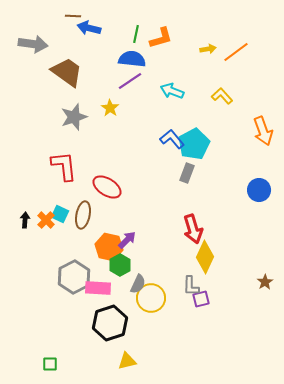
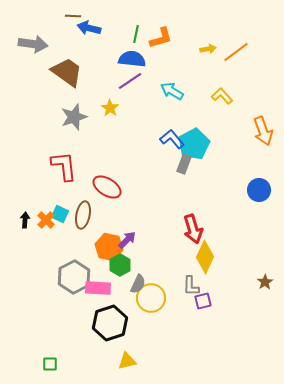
cyan arrow: rotated 10 degrees clockwise
gray rectangle: moved 3 px left, 9 px up
purple square: moved 2 px right, 2 px down
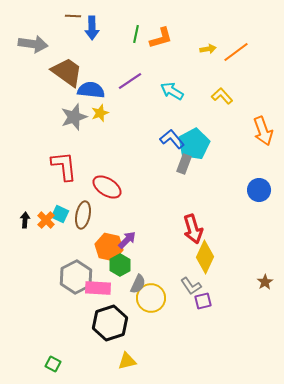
blue arrow: moved 3 px right; rotated 105 degrees counterclockwise
blue semicircle: moved 41 px left, 31 px down
yellow star: moved 10 px left, 5 px down; rotated 18 degrees clockwise
gray hexagon: moved 2 px right
gray L-shape: rotated 35 degrees counterclockwise
green square: moved 3 px right; rotated 28 degrees clockwise
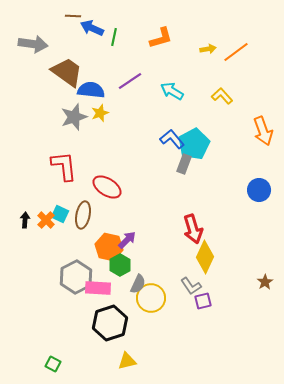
blue arrow: rotated 115 degrees clockwise
green line: moved 22 px left, 3 px down
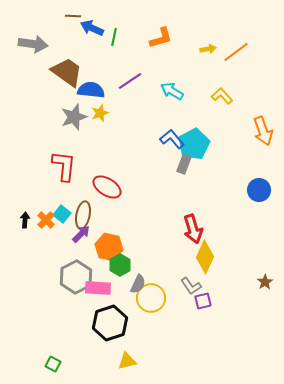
red L-shape: rotated 12 degrees clockwise
cyan square: moved 2 px right; rotated 12 degrees clockwise
purple arrow: moved 46 px left, 6 px up
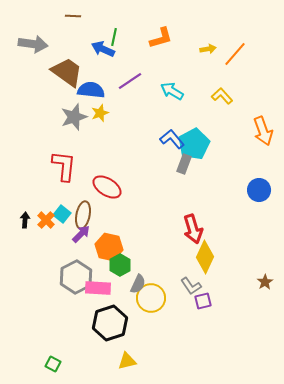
blue arrow: moved 11 px right, 21 px down
orange line: moved 1 px left, 2 px down; rotated 12 degrees counterclockwise
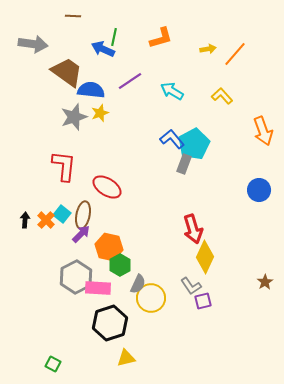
yellow triangle: moved 1 px left, 3 px up
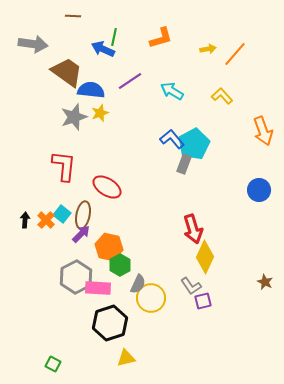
brown star: rotated 14 degrees counterclockwise
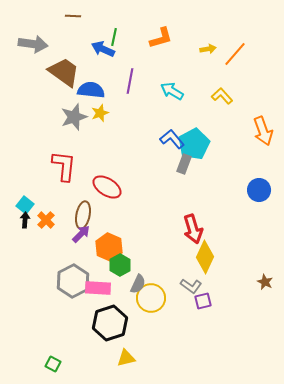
brown trapezoid: moved 3 px left
purple line: rotated 45 degrees counterclockwise
cyan square: moved 37 px left, 9 px up
orange hexagon: rotated 12 degrees clockwise
gray hexagon: moved 3 px left, 4 px down
gray L-shape: rotated 20 degrees counterclockwise
